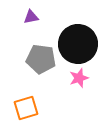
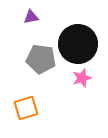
pink star: moved 3 px right
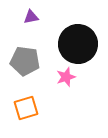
gray pentagon: moved 16 px left, 2 px down
pink star: moved 16 px left, 1 px up
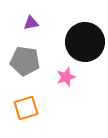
purple triangle: moved 6 px down
black circle: moved 7 px right, 2 px up
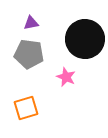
black circle: moved 3 px up
gray pentagon: moved 4 px right, 7 px up
pink star: rotated 30 degrees counterclockwise
